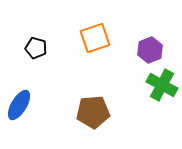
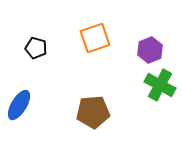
green cross: moved 2 px left
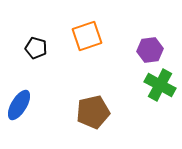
orange square: moved 8 px left, 2 px up
purple hexagon: rotated 15 degrees clockwise
brown pentagon: rotated 8 degrees counterclockwise
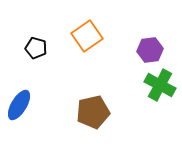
orange square: rotated 16 degrees counterclockwise
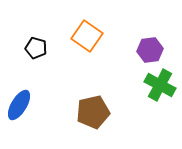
orange square: rotated 20 degrees counterclockwise
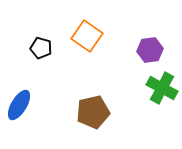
black pentagon: moved 5 px right
green cross: moved 2 px right, 3 px down
